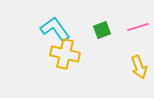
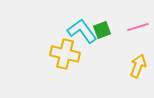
cyan L-shape: moved 27 px right, 2 px down
yellow arrow: moved 1 px left, 1 px up; rotated 140 degrees counterclockwise
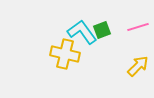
cyan L-shape: moved 1 px down
yellow arrow: rotated 25 degrees clockwise
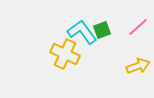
pink line: rotated 25 degrees counterclockwise
yellow cross: rotated 12 degrees clockwise
yellow arrow: rotated 25 degrees clockwise
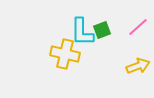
cyan L-shape: rotated 144 degrees counterclockwise
yellow cross: rotated 12 degrees counterclockwise
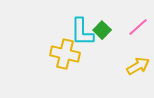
green square: rotated 24 degrees counterclockwise
yellow arrow: rotated 10 degrees counterclockwise
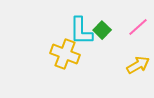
cyan L-shape: moved 1 px left, 1 px up
yellow cross: rotated 8 degrees clockwise
yellow arrow: moved 1 px up
